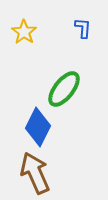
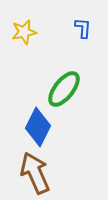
yellow star: rotated 25 degrees clockwise
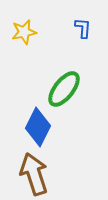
brown arrow: moved 1 px left, 1 px down; rotated 6 degrees clockwise
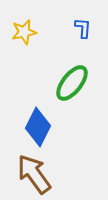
green ellipse: moved 8 px right, 6 px up
brown arrow: rotated 18 degrees counterclockwise
